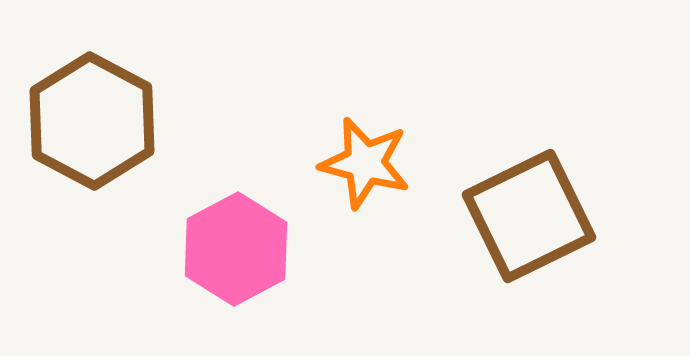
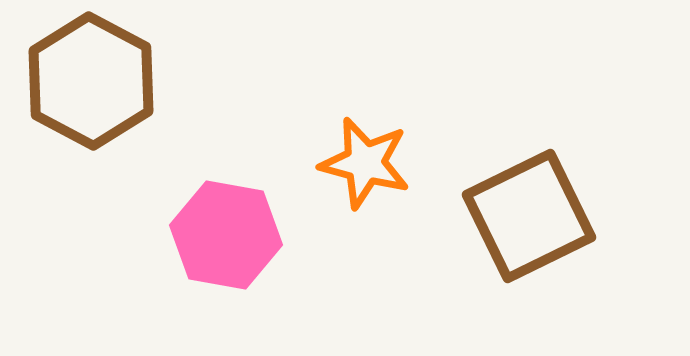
brown hexagon: moved 1 px left, 40 px up
pink hexagon: moved 10 px left, 14 px up; rotated 22 degrees counterclockwise
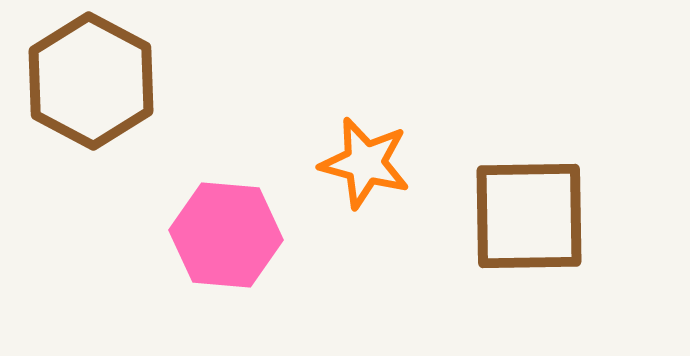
brown square: rotated 25 degrees clockwise
pink hexagon: rotated 5 degrees counterclockwise
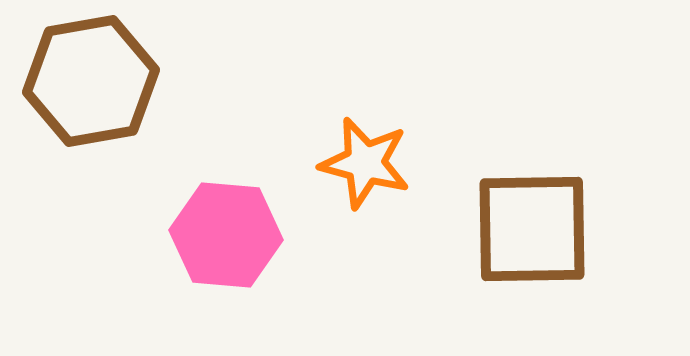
brown hexagon: rotated 22 degrees clockwise
brown square: moved 3 px right, 13 px down
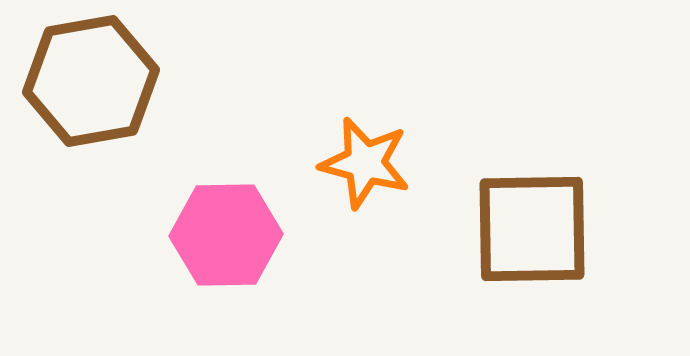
pink hexagon: rotated 6 degrees counterclockwise
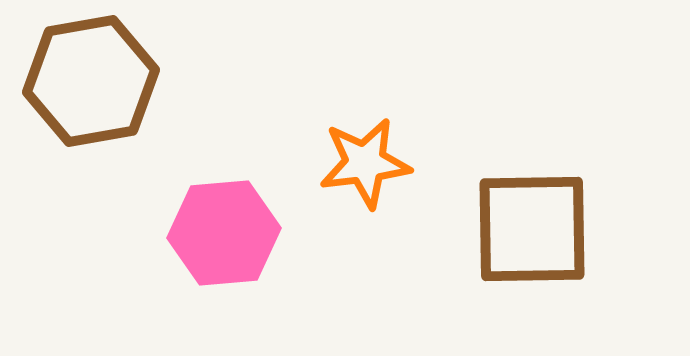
orange star: rotated 22 degrees counterclockwise
pink hexagon: moved 2 px left, 2 px up; rotated 4 degrees counterclockwise
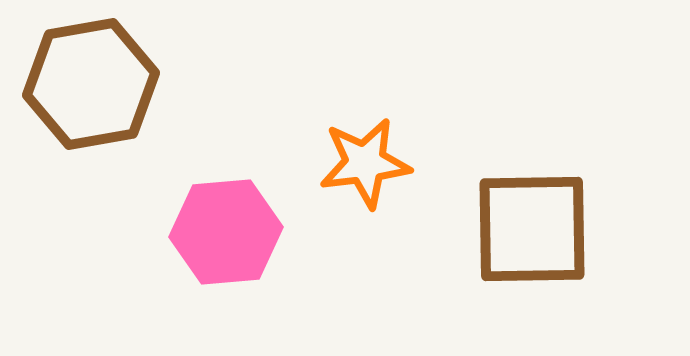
brown hexagon: moved 3 px down
pink hexagon: moved 2 px right, 1 px up
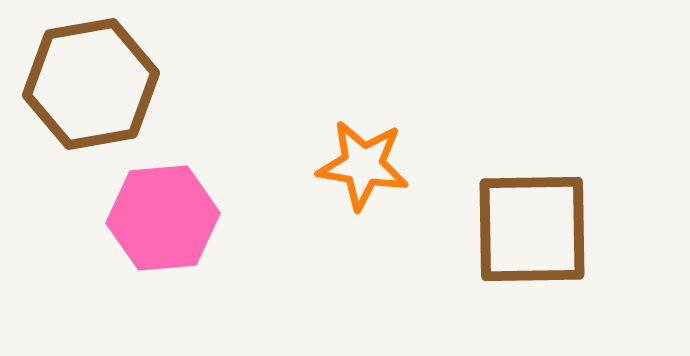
orange star: moved 2 px left, 2 px down; rotated 16 degrees clockwise
pink hexagon: moved 63 px left, 14 px up
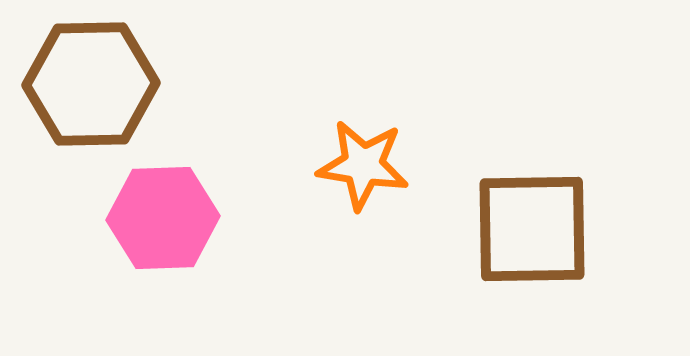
brown hexagon: rotated 9 degrees clockwise
pink hexagon: rotated 3 degrees clockwise
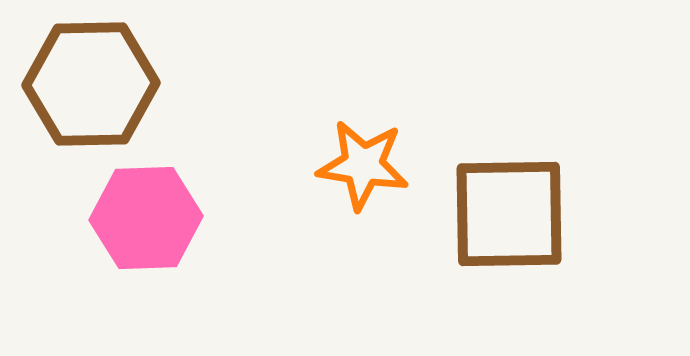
pink hexagon: moved 17 px left
brown square: moved 23 px left, 15 px up
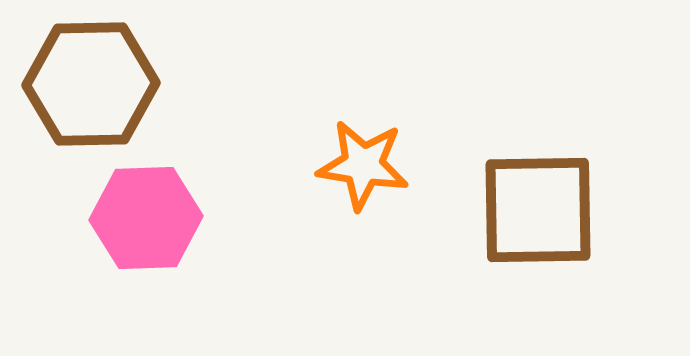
brown square: moved 29 px right, 4 px up
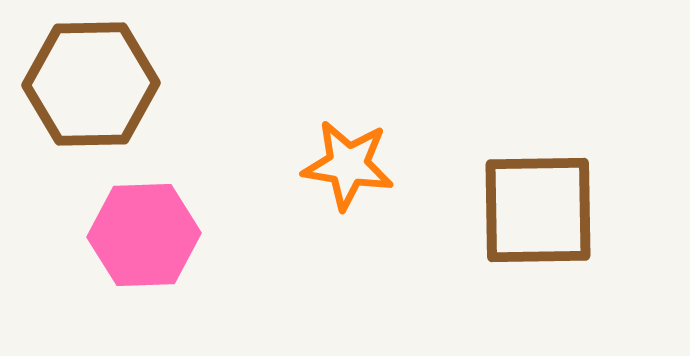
orange star: moved 15 px left
pink hexagon: moved 2 px left, 17 px down
